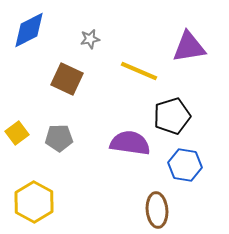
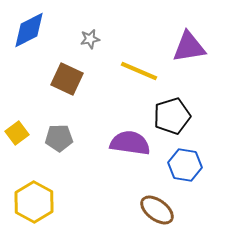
brown ellipse: rotated 48 degrees counterclockwise
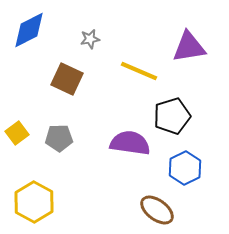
blue hexagon: moved 3 px down; rotated 24 degrees clockwise
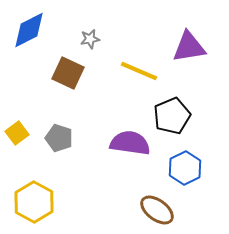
brown square: moved 1 px right, 6 px up
black pentagon: rotated 6 degrees counterclockwise
gray pentagon: rotated 20 degrees clockwise
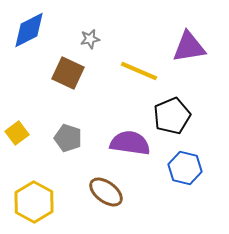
gray pentagon: moved 9 px right
blue hexagon: rotated 20 degrees counterclockwise
brown ellipse: moved 51 px left, 18 px up
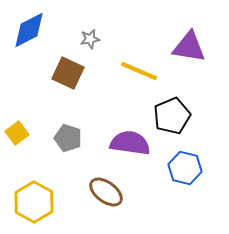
purple triangle: rotated 18 degrees clockwise
